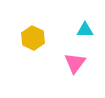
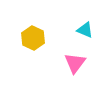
cyan triangle: rotated 24 degrees clockwise
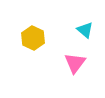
cyan triangle: rotated 18 degrees clockwise
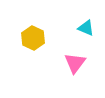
cyan triangle: moved 1 px right, 2 px up; rotated 18 degrees counterclockwise
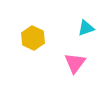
cyan triangle: rotated 42 degrees counterclockwise
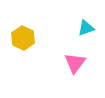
yellow hexagon: moved 10 px left
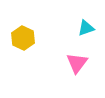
pink triangle: moved 2 px right
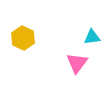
cyan triangle: moved 6 px right, 9 px down; rotated 12 degrees clockwise
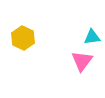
pink triangle: moved 5 px right, 2 px up
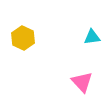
pink triangle: moved 21 px down; rotated 20 degrees counterclockwise
